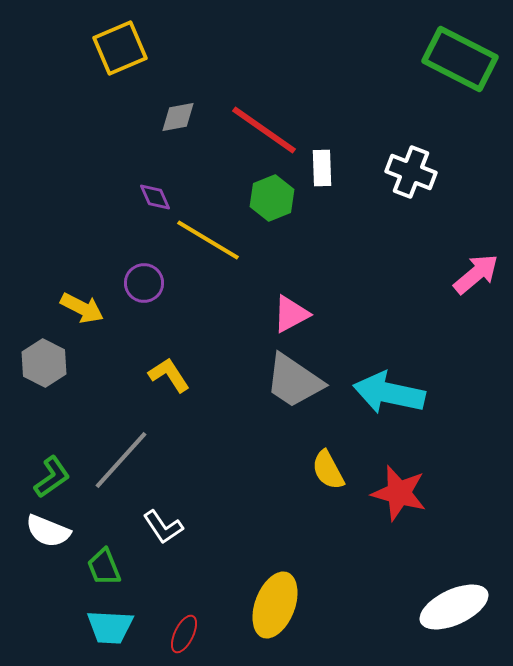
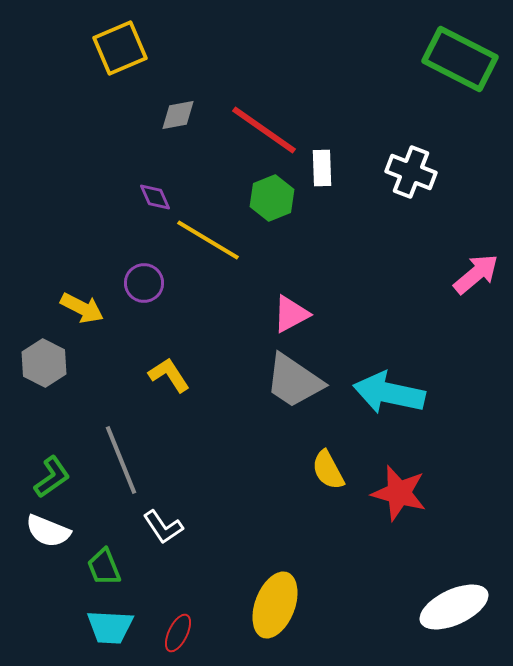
gray diamond: moved 2 px up
gray line: rotated 64 degrees counterclockwise
red ellipse: moved 6 px left, 1 px up
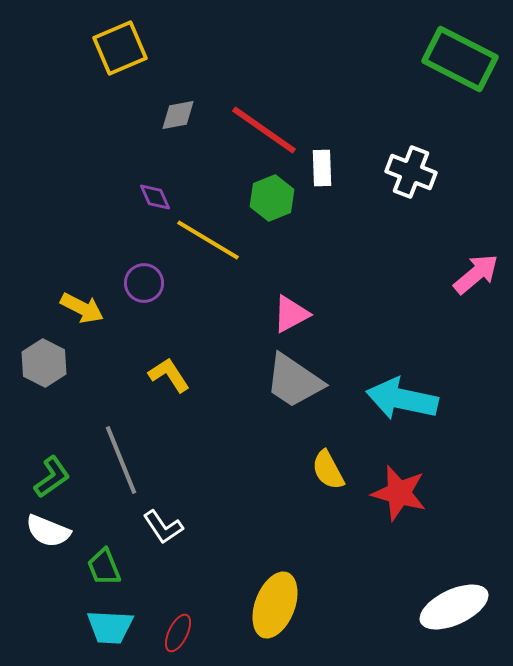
cyan arrow: moved 13 px right, 6 px down
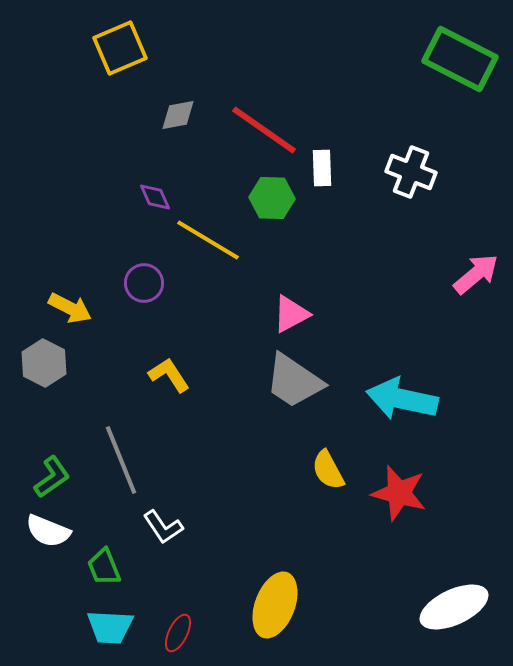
green hexagon: rotated 24 degrees clockwise
yellow arrow: moved 12 px left
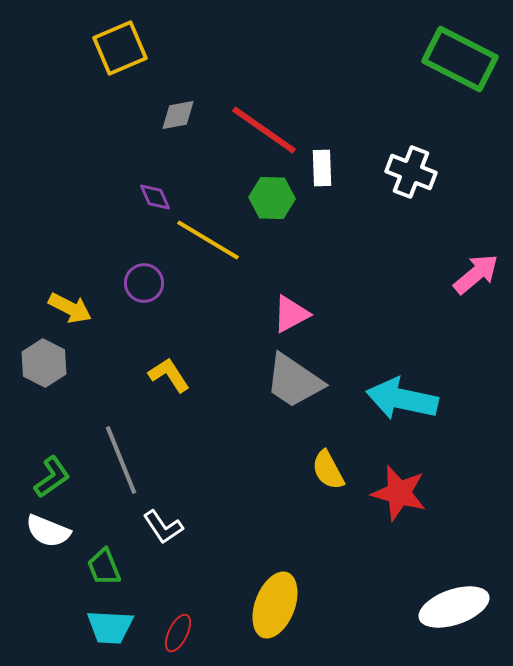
white ellipse: rotated 6 degrees clockwise
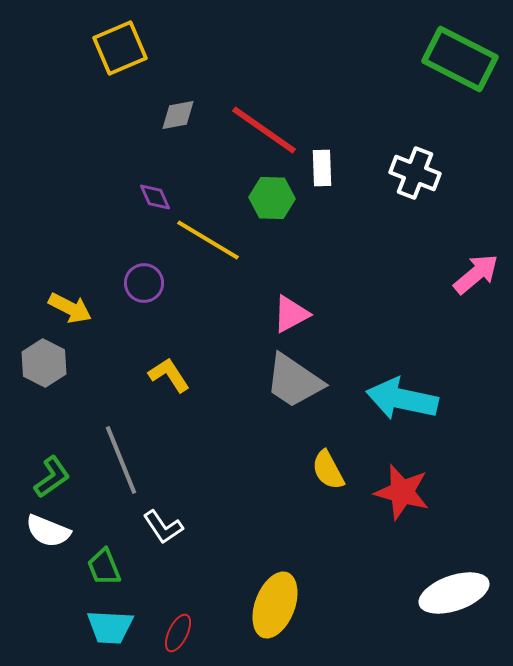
white cross: moved 4 px right, 1 px down
red star: moved 3 px right, 1 px up
white ellipse: moved 14 px up
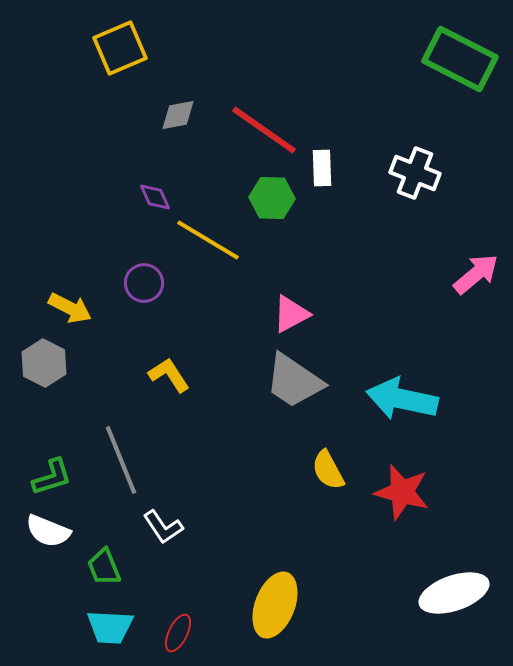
green L-shape: rotated 18 degrees clockwise
